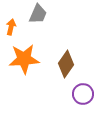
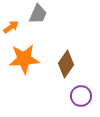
orange arrow: rotated 42 degrees clockwise
purple circle: moved 2 px left, 2 px down
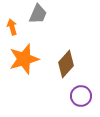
orange arrow: moved 1 px right; rotated 70 degrees counterclockwise
orange star: rotated 12 degrees counterclockwise
brown diamond: rotated 8 degrees clockwise
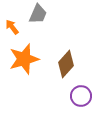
orange arrow: rotated 21 degrees counterclockwise
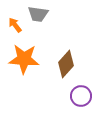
gray trapezoid: rotated 75 degrees clockwise
orange arrow: moved 3 px right, 2 px up
orange star: rotated 20 degrees clockwise
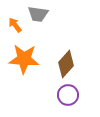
purple circle: moved 13 px left, 1 px up
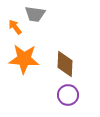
gray trapezoid: moved 3 px left
orange arrow: moved 2 px down
brown diamond: moved 1 px left; rotated 40 degrees counterclockwise
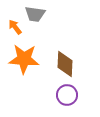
purple circle: moved 1 px left
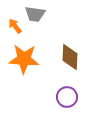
orange arrow: moved 1 px up
brown diamond: moved 5 px right, 7 px up
purple circle: moved 2 px down
